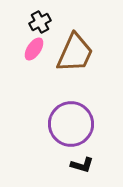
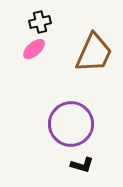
black cross: rotated 15 degrees clockwise
pink ellipse: rotated 15 degrees clockwise
brown trapezoid: moved 19 px right
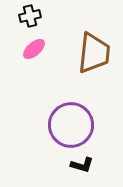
black cross: moved 10 px left, 6 px up
brown trapezoid: rotated 18 degrees counterclockwise
purple circle: moved 1 px down
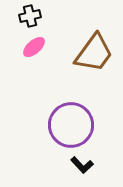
pink ellipse: moved 2 px up
brown trapezoid: rotated 30 degrees clockwise
black L-shape: rotated 30 degrees clockwise
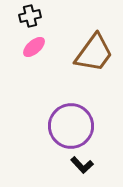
purple circle: moved 1 px down
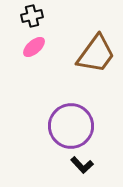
black cross: moved 2 px right
brown trapezoid: moved 2 px right, 1 px down
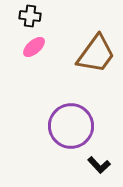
black cross: moved 2 px left; rotated 20 degrees clockwise
black L-shape: moved 17 px right
